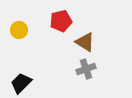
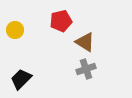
yellow circle: moved 4 px left
black trapezoid: moved 4 px up
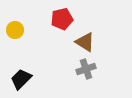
red pentagon: moved 1 px right, 2 px up
